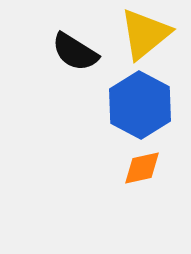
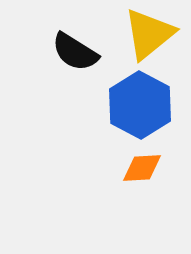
yellow triangle: moved 4 px right
orange diamond: rotated 9 degrees clockwise
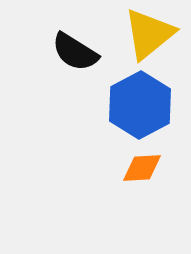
blue hexagon: rotated 4 degrees clockwise
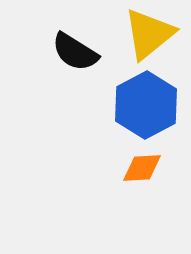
blue hexagon: moved 6 px right
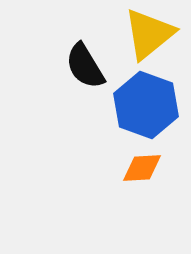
black semicircle: moved 10 px right, 14 px down; rotated 27 degrees clockwise
blue hexagon: rotated 12 degrees counterclockwise
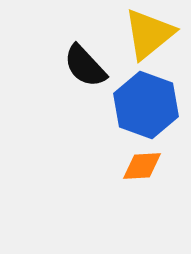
black semicircle: rotated 12 degrees counterclockwise
orange diamond: moved 2 px up
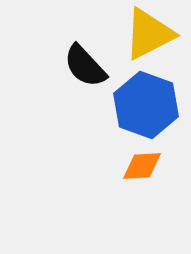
yellow triangle: rotated 12 degrees clockwise
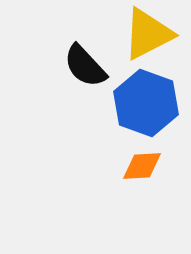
yellow triangle: moved 1 px left
blue hexagon: moved 2 px up
